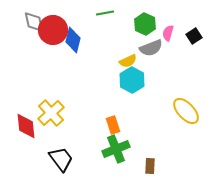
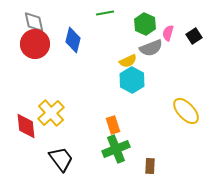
red circle: moved 18 px left, 14 px down
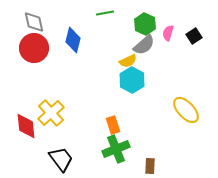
red circle: moved 1 px left, 4 px down
gray semicircle: moved 7 px left, 3 px up; rotated 20 degrees counterclockwise
yellow ellipse: moved 1 px up
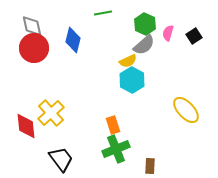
green line: moved 2 px left
gray diamond: moved 2 px left, 4 px down
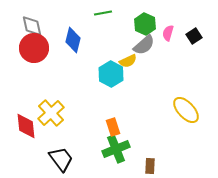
cyan hexagon: moved 21 px left, 6 px up
orange rectangle: moved 2 px down
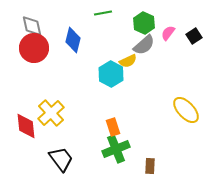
green hexagon: moved 1 px left, 1 px up
pink semicircle: rotated 21 degrees clockwise
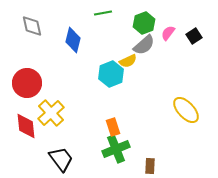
green hexagon: rotated 15 degrees clockwise
red circle: moved 7 px left, 35 px down
cyan hexagon: rotated 10 degrees clockwise
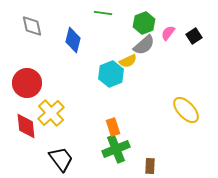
green line: rotated 18 degrees clockwise
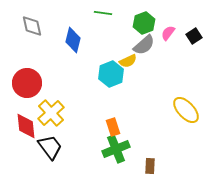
black trapezoid: moved 11 px left, 12 px up
